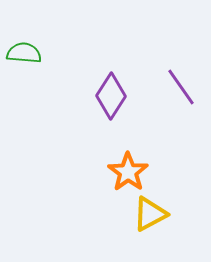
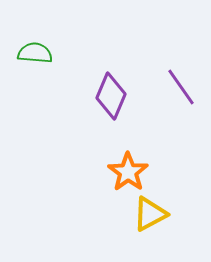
green semicircle: moved 11 px right
purple diamond: rotated 9 degrees counterclockwise
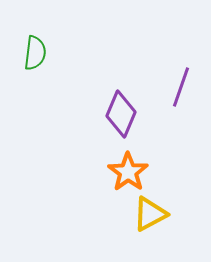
green semicircle: rotated 92 degrees clockwise
purple line: rotated 54 degrees clockwise
purple diamond: moved 10 px right, 18 px down
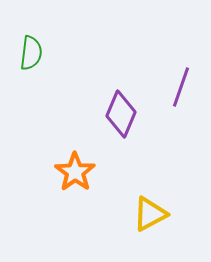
green semicircle: moved 4 px left
orange star: moved 53 px left
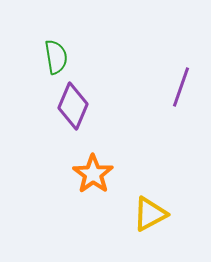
green semicircle: moved 25 px right, 4 px down; rotated 16 degrees counterclockwise
purple diamond: moved 48 px left, 8 px up
orange star: moved 18 px right, 2 px down
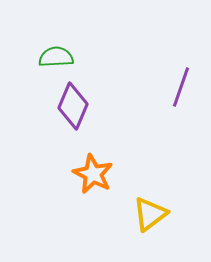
green semicircle: rotated 84 degrees counterclockwise
orange star: rotated 9 degrees counterclockwise
yellow triangle: rotated 9 degrees counterclockwise
